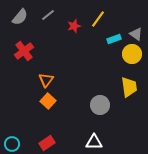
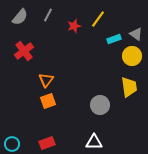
gray line: rotated 24 degrees counterclockwise
yellow circle: moved 2 px down
orange square: rotated 28 degrees clockwise
red rectangle: rotated 14 degrees clockwise
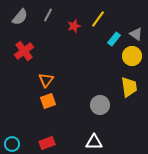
cyan rectangle: rotated 32 degrees counterclockwise
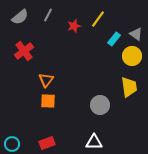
gray semicircle: rotated 12 degrees clockwise
orange square: rotated 21 degrees clockwise
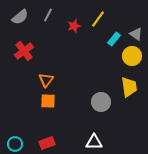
gray circle: moved 1 px right, 3 px up
cyan circle: moved 3 px right
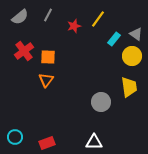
orange square: moved 44 px up
cyan circle: moved 7 px up
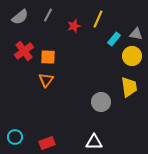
yellow line: rotated 12 degrees counterclockwise
gray triangle: rotated 24 degrees counterclockwise
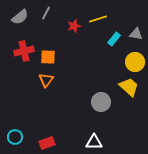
gray line: moved 2 px left, 2 px up
yellow line: rotated 48 degrees clockwise
red cross: rotated 24 degrees clockwise
yellow circle: moved 3 px right, 6 px down
yellow trapezoid: rotated 40 degrees counterclockwise
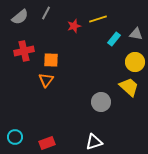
orange square: moved 3 px right, 3 px down
white triangle: rotated 18 degrees counterclockwise
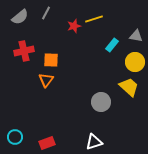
yellow line: moved 4 px left
gray triangle: moved 2 px down
cyan rectangle: moved 2 px left, 6 px down
